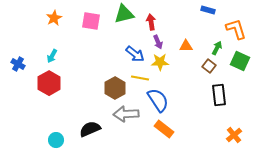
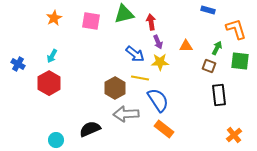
green square: rotated 18 degrees counterclockwise
brown square: rotated 16 degrees counterclockwise
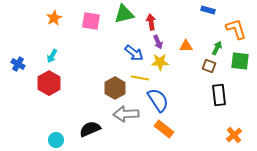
blue arrow: moved 1 px left, 1 px up
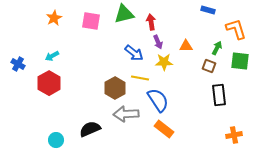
cyan arrow: rotated 32 degrees clockwise
yellow star: moved 4 px right
orange cross: rotated 28 degrees clockwise
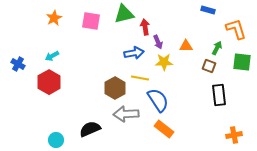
red arrow: moved 6 px left, 5 px down
blue arrow: rotated 48 degrees counterclockwise
green square: moved 2 px right, 1 px down
red hexagon: moved 1 px up
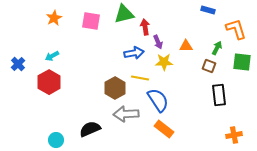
blue cross: rotated 16 degrees clockwise
